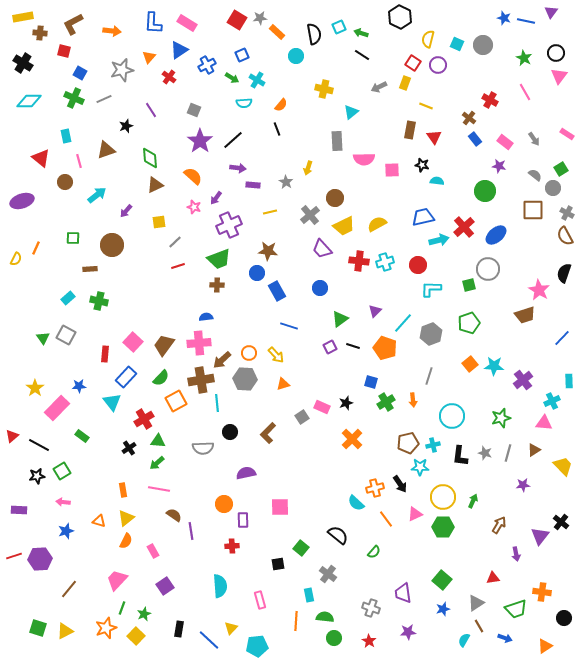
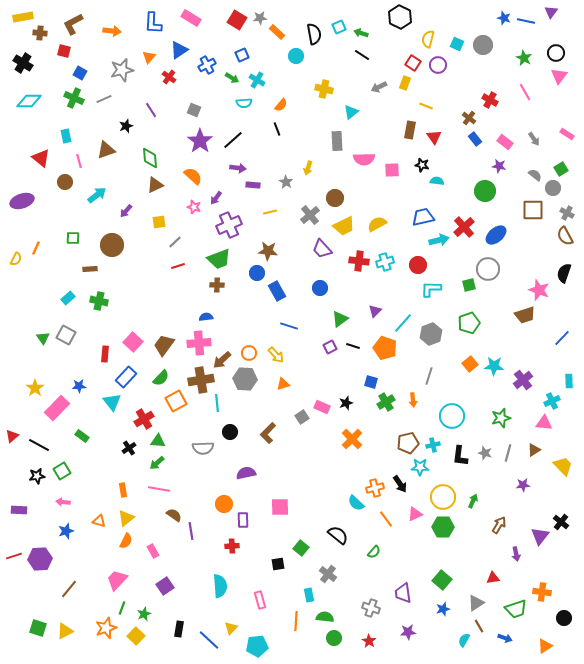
pink rectangle at (187, 23): moved 4 px right, 5 px up
pink star at (539, 290): rotated 10 degrees counterclockwise
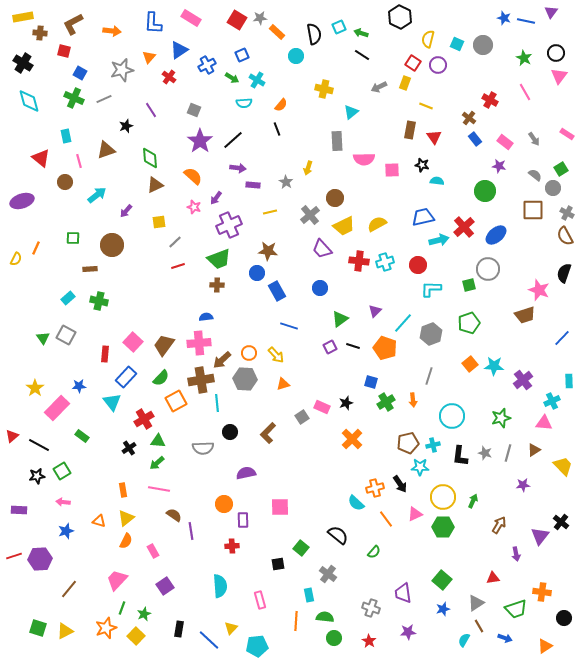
cyan diamond at (29, 101): rotated 75 degrees clockwise
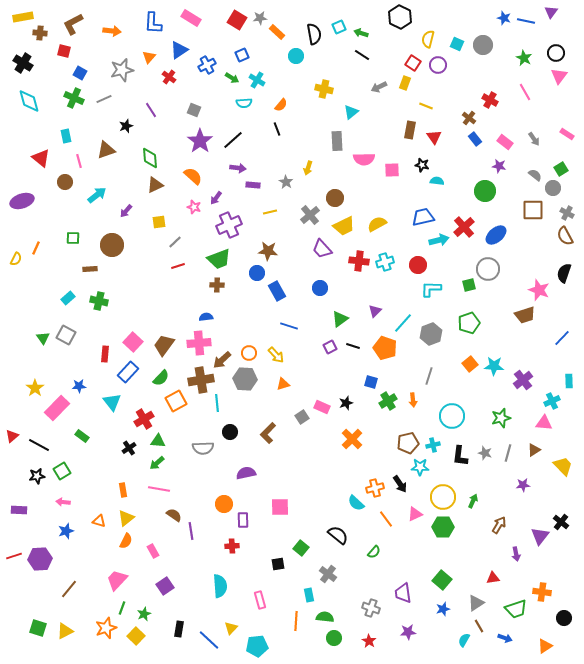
blue rectangle at (126, 377): moved 2 px right, 5 px up
green cross at (386, 402): moved 2 px right, 1 px up
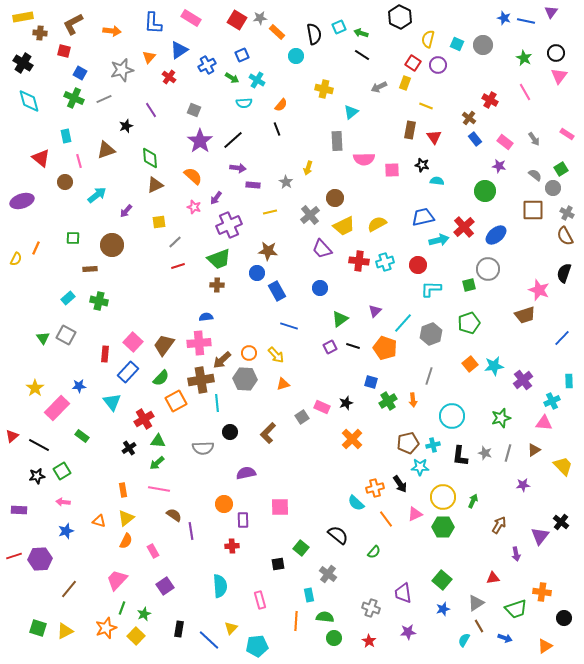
cyan star at (494, 366): rotated 12 degrees counterclockwise
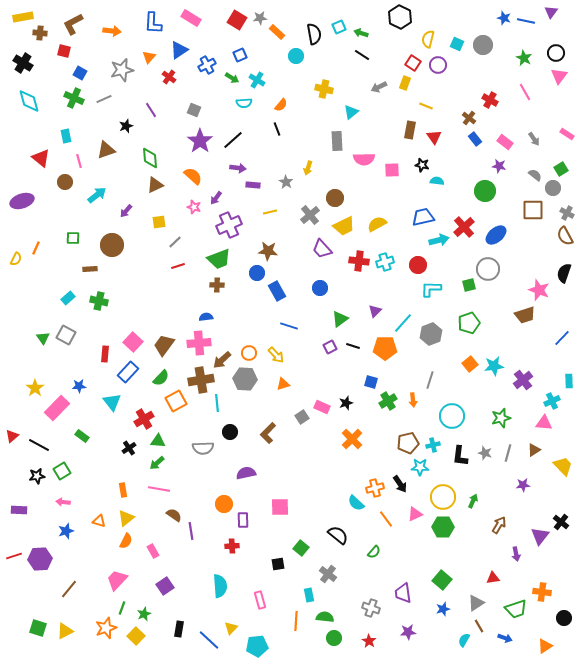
blue square at (242, 55): moved 2 px left
orange pentagon at (385, 348): rotated 20 degrees counterclockwise
gray line at (429, 376): moved 1 px right, 4 px down
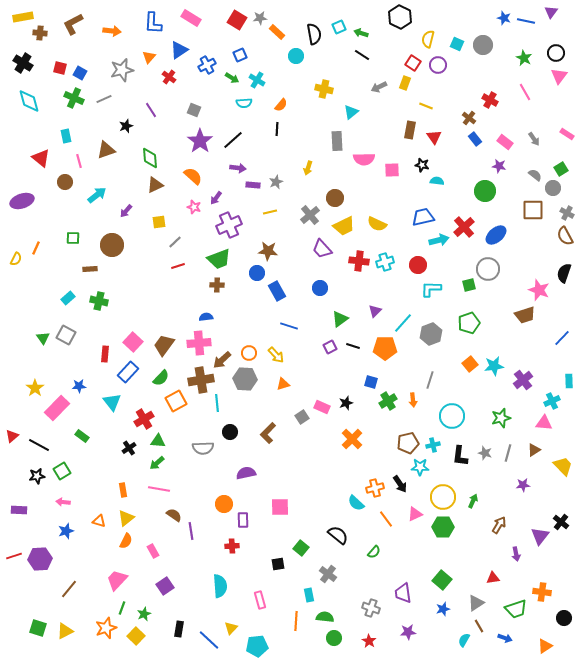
red square at (64, 51): moved 4 px left, 17 px down
black line at (277, 129): rotated 24 degrees clockwise
gray star at (286, 182): moved 10 px left; rotated 16 degrees clockwise
yellow semicircle at (377, 224): rotated 126 degrees counterclockwise
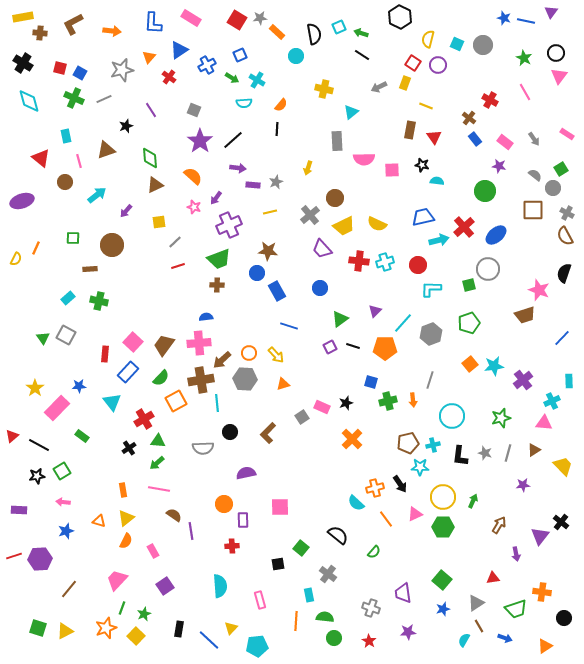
green cross at (388, 401): rotated 18 degrees clockwise
